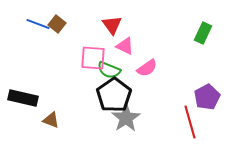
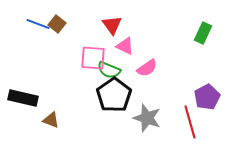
gray star: moved 21 px right; rotated 20 degrees counterclockwise
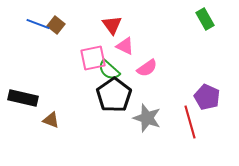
brown square: moved 1 px left, 1 px down
green rectangle: moved 2 px right, 14 px up; rotated 55 degrees counterclockwise
pink square: rotated 16 degrees counterclockwise
green semicircle: rotated 20 degrees clockwise
purple pentagon: rotated 20 degrees counterclockwise
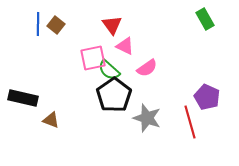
blue line: rotated 70 degrees clockwise
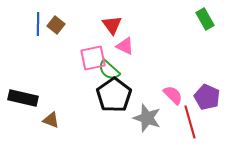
pink semicircle: moved 26 px right, 27 px down; rotated 100 degrees counterclockwise
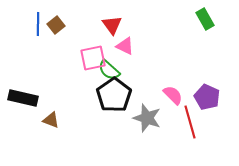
brown square: rotated 12 degrees clockwise
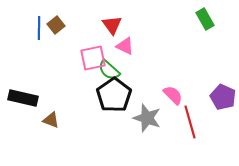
blue line: moved 1 px right, 4 px down
purple pentagon: moved 16 px right
